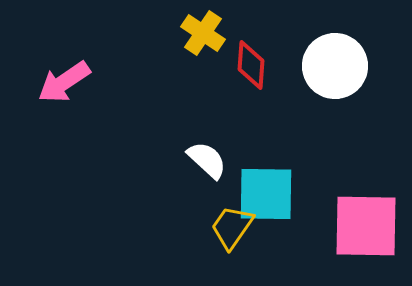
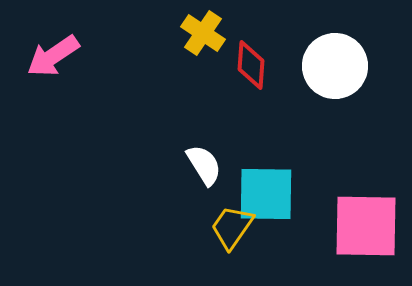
pink arrow: moved 11 px left, 26 px up
white semicircle: moved 3 px left, 5 px down; rotated 15 degrees clockwise
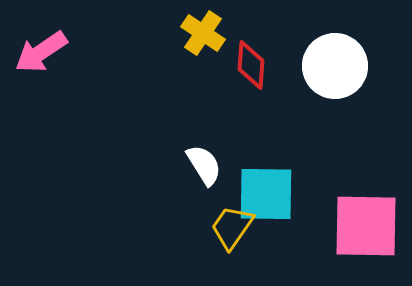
pink arrow: moved 12 px left, 4 px up
